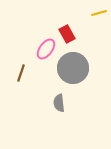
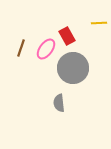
yellow line: moved 10 px down; rotated 14 degrees clockwise
red rectangle: moved 2 px down
brown line: moved 25 px up
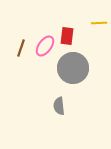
red rectangle: rotated 36 degrees clockwise
pink ellipse: moved 1 px left, 3 px up
gray semicircle: moved 3 px down
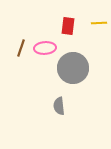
red rectangle: moved 1 px right, 10 px up
pink ellipse: moved 2 px down; rotated 50 degrees clockwise
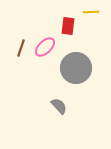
yellow line: moved 8 px left, 11 px up
pink ellipse: moved 1 px up; rotated 40 degrees counterclockwise
gray circle: moved 3 px right
gray semicircle: rotated 144 degrees clockwise
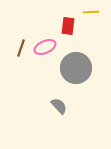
pink ellipse: rotated 20 degrees clockwise
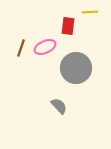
yellow line: moved 1 px left
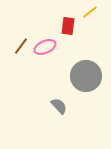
yellow line: rotated 35 degrees counterclockwise
brown line: moved 2 px up; rotated 18 degrees clockwise
gray circle: moved 10 px right, 8 px down
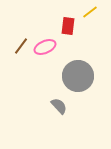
gray circle: moved 8 px left
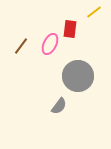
yellow line: moved 4 px right
red rectangle: moved 2 px right, 3 px down
pink ellipse: moved 5 px right, 3 px up; rotated 40 degrees counterclockwise
gray semicircle: rotated 78 degrees clockwise
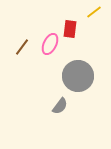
brown line: moved 1 px right, 1 px down
gray semicircle: moved 1 px right
